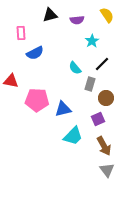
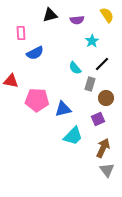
brown arrow: moved 1 px left, 2 px down; rotated 126 degrees counterclockwise
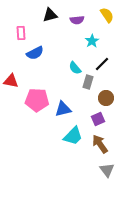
gray rectangle: moved 2 px left, 2 px up
brown arrow: moved 3 px left, 4 px up; rotated 60 degrees counterclockwise
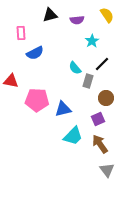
gray rectangle: moved 1 px up
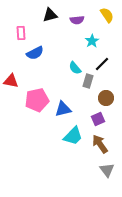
pink pentagon: rotated 15 degrees counterclockwise
